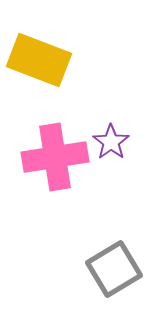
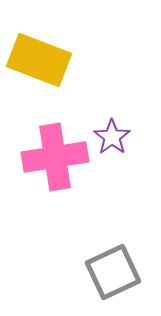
purple star: moved 1 px right, 5 px up
gray square: moved 1 px left, 3 px down; rotated 6 degrees clockwise
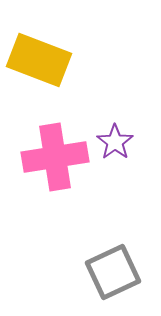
purple star: moved 3 px right, 5 px down
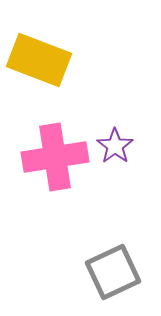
purple star: moved 4 px down
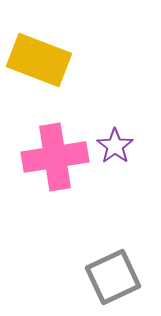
gray square: moved 5 px down
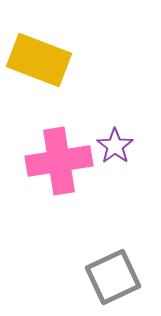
pink cross: moved 4 px right, 4 px down
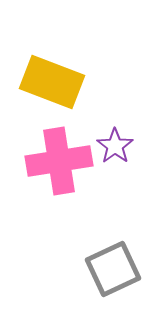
yellow rectangle: moved 13 px right, 22 px down
gray square: moved 8 px up
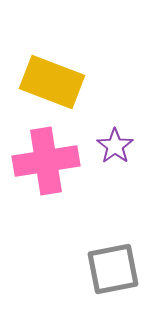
pink cross: moved 13 px left
gray square: rotated 14 degrees clockwise
